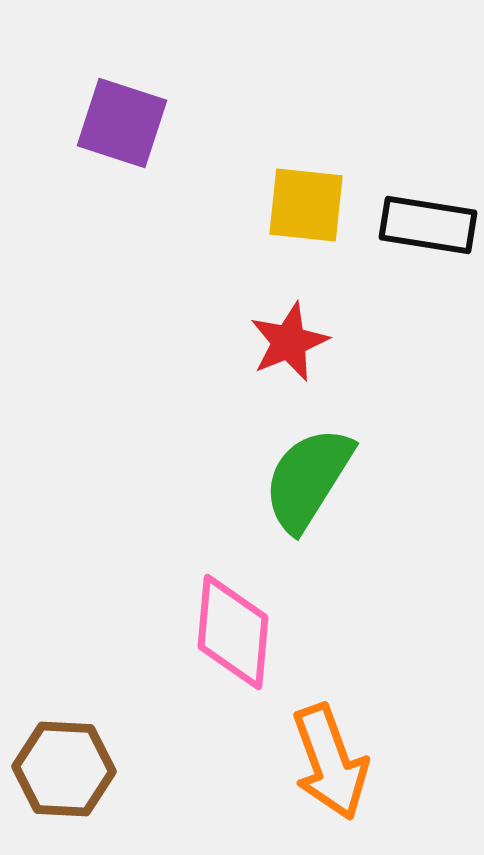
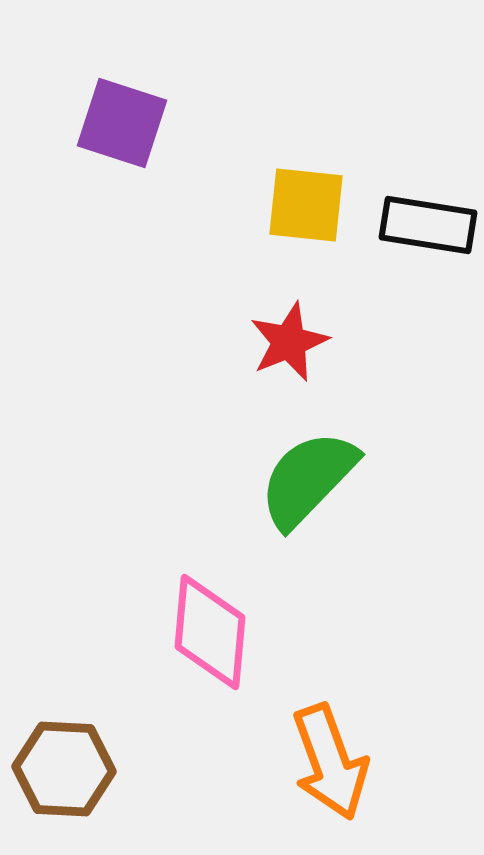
green semicircle: rotated 12 degrees clockwise
pink diamond: moved 23 px left
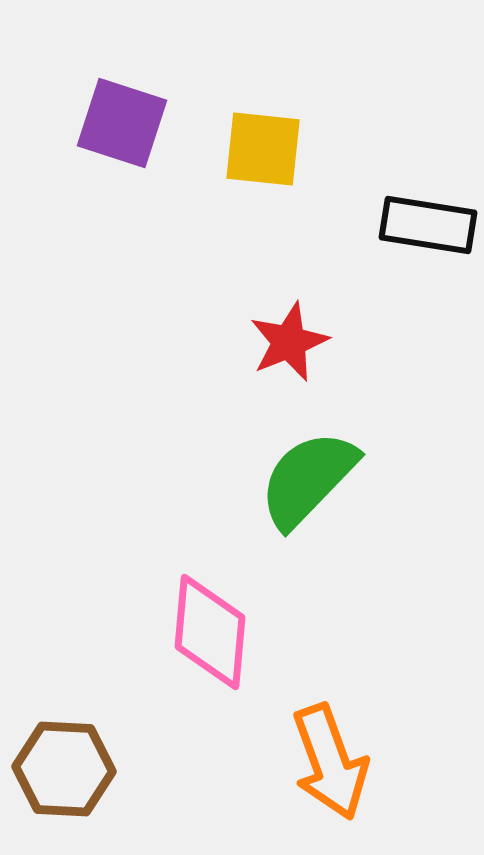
yellow square: moved 43 px left, 56 px up
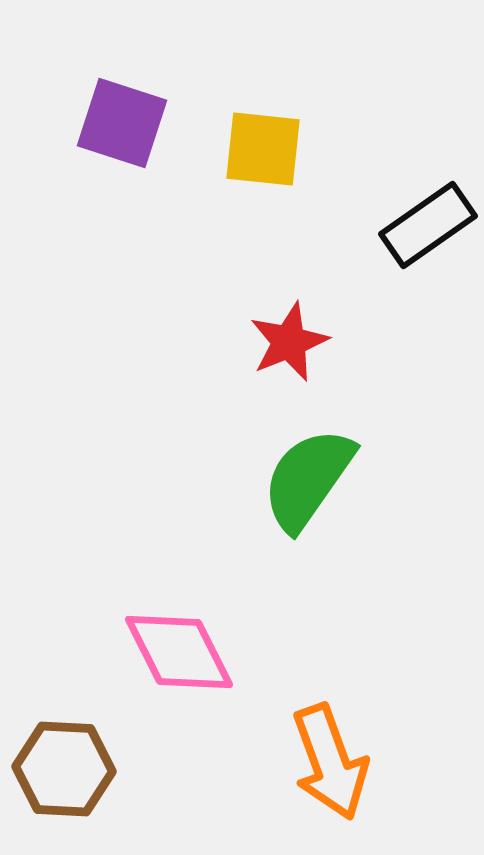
black rectangle: rotated 44 degrees counterclockwise
green semicircle: rotated 9 degrees counterclockwise
pink diamond: moved 31 px left, 20 px down; rotated 32 degrees counterclockwise
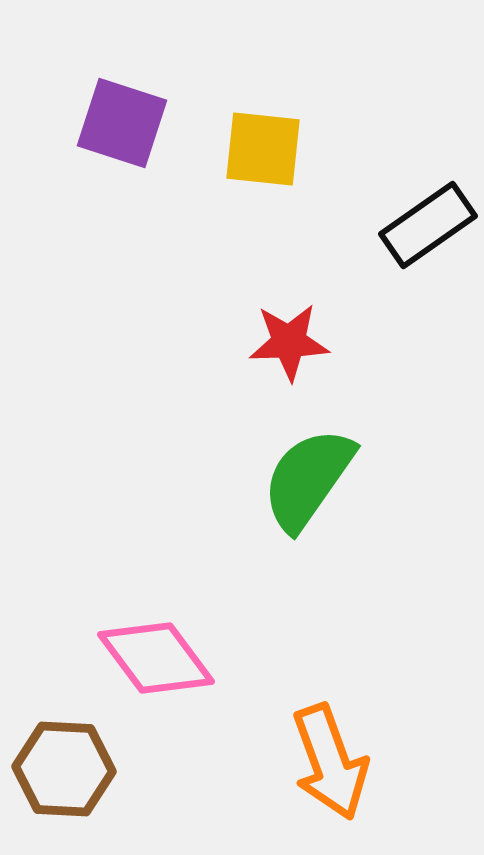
red star: rotated 20 degrees clockwise
pink diamond: moved 23 px left, 6 px down; rotated 10 degrees counterclockwise
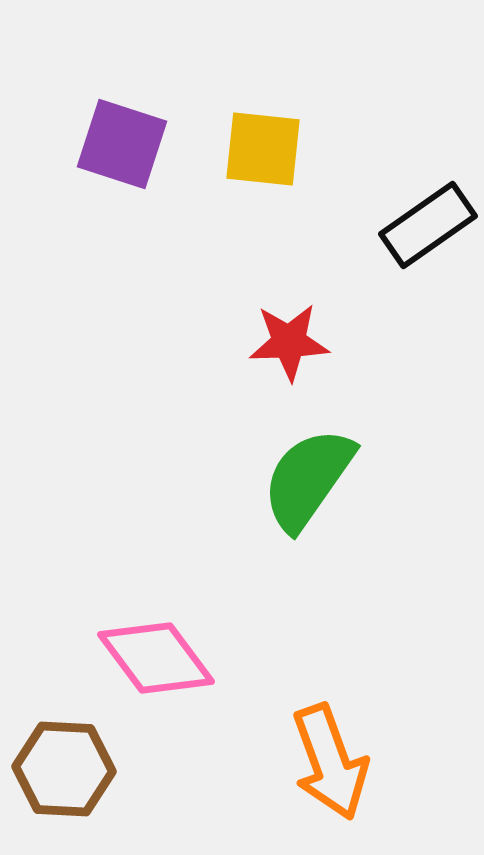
purple square: moved 21 px down
